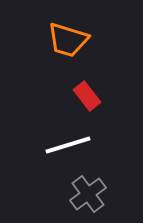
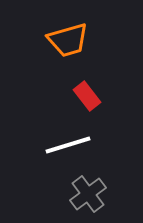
orange trapezoid: rotated 33 degrees counterclockwise
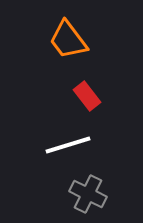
orange trapezoid: rotated 69 degrees clockwise
gray cross: rotated 27 degrees counterclockwise
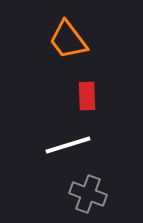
red rectangle: rotated 36 degrees clockwise
gray cross: rotated 6 degrees counterclockwise
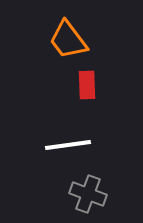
red rectangle: moved 11 px up
white line: rotated 9 degrees clockwise
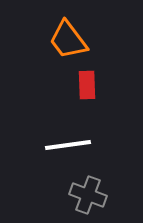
gray cross: moved 1 px down
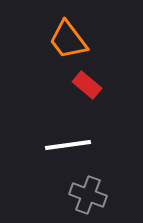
red rectangle: rotated 48 degrees counterclockwise
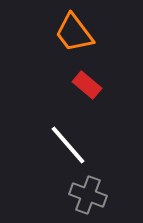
orange trapezoid: moved 6 px right, 7 px up
white line: rotated 57 degrees clockwise
